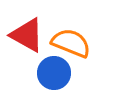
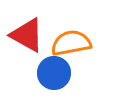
orange semicircle: rotated 33 degrees counterclockwise
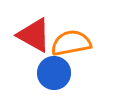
red triangle: moved 7 px right
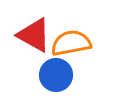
blue circle: moved 2 px right, 2 px down
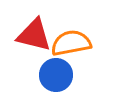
red triangle: rotated 15 degrees counterclockwise
